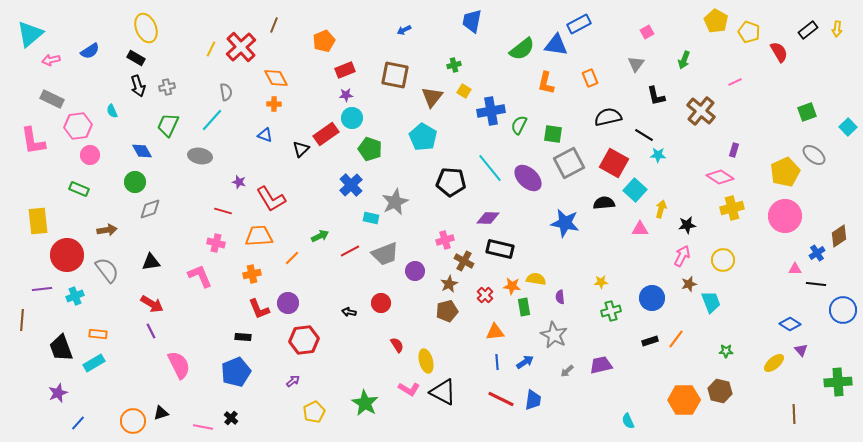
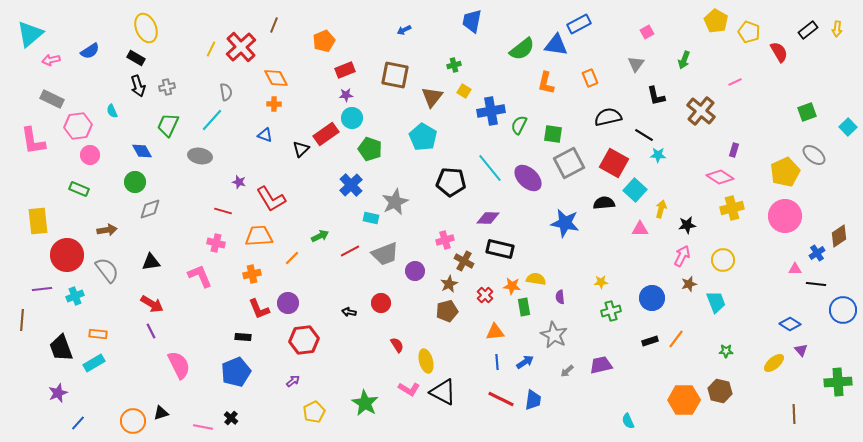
cyan trapezoid at (711, 302): moved 5 px right
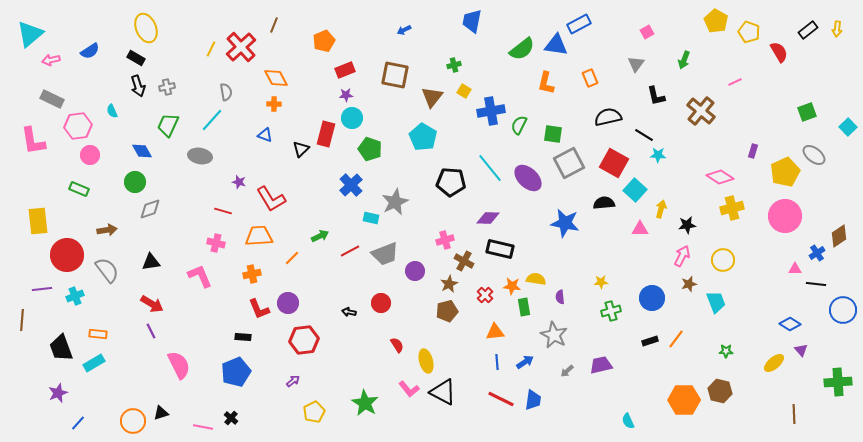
red rectangle at (326, 134): rotated 40 degrees counterclockwise
purple rectangle at (734, 150): moved 19 px right, 1 px down
pink L-shape at (409, 389): rotated 20 degrees clockwise
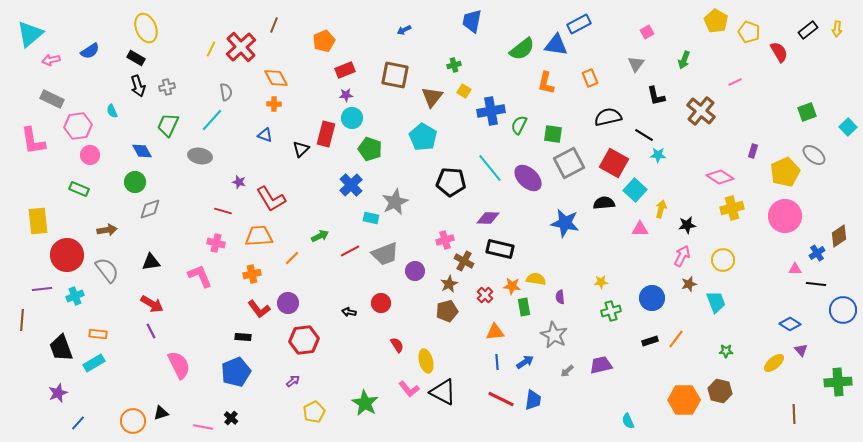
red L-shape at (259, 309): rotated 15 degrees counterclockwise
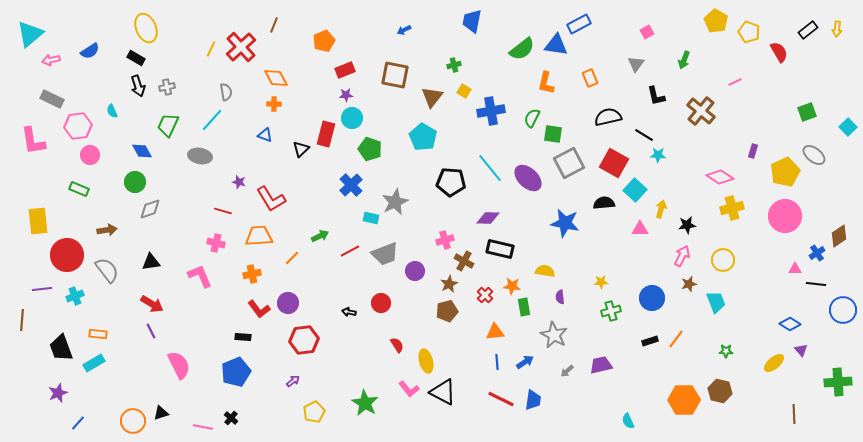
green semicircle at (519, 125): moved 13 px right, 7 px up
yellow semicircle at (536, 279): moved 9 px right, 8 px up
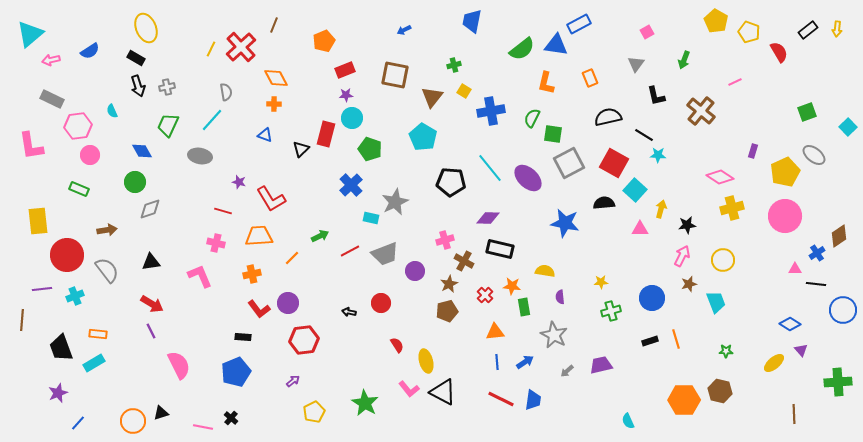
pink L-shape at (33, 141): moved 2 px left, 5 px down
orange line at (676, 339): rotated 54 degrees counterclockwise
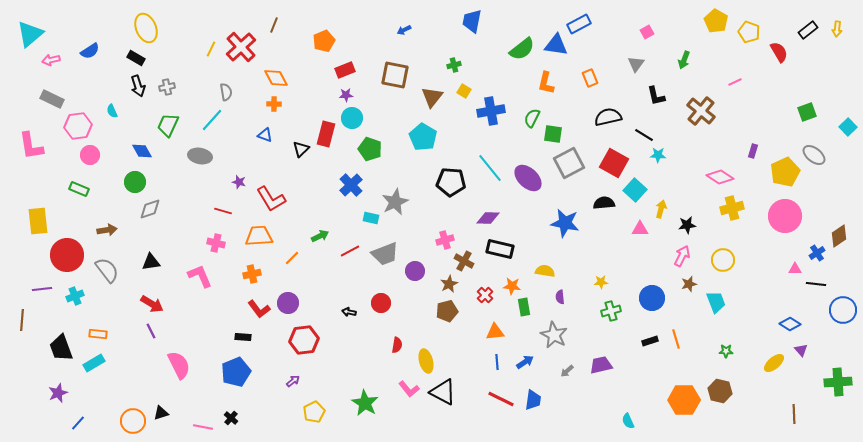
red semicircle at (397, 345): rotated 42 degrees clockwise
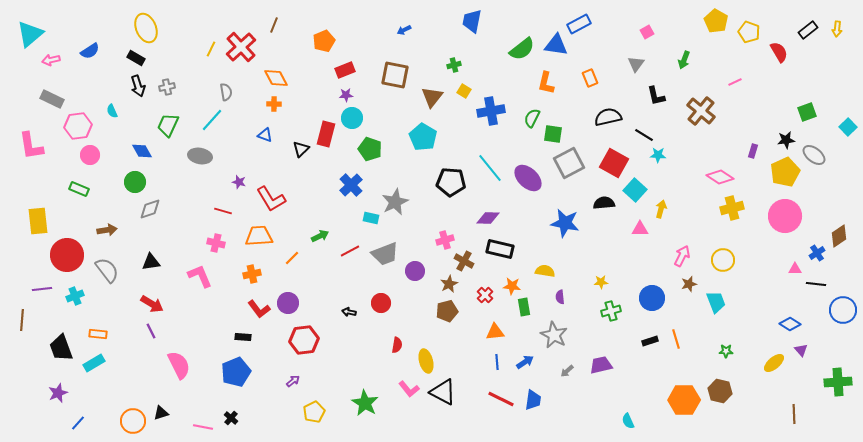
black star at (687, 225): moved 99 px right, 85 px up
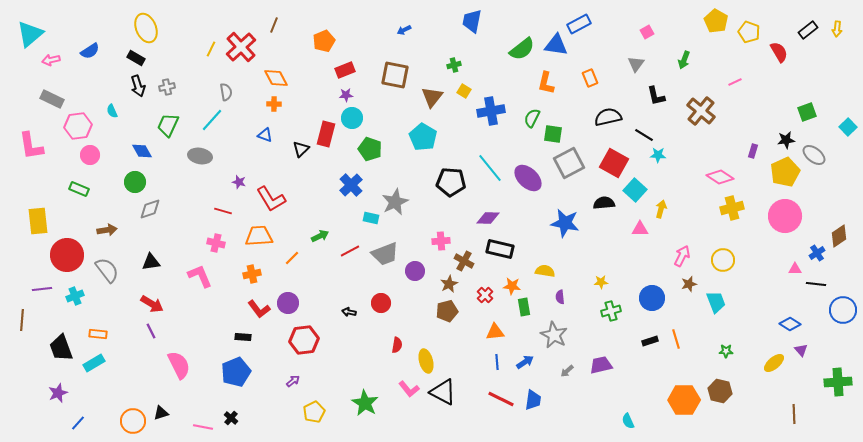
pink cross at (445, 240): moved 4 px left, 1 px down; rotated 12 degrees clockwise
